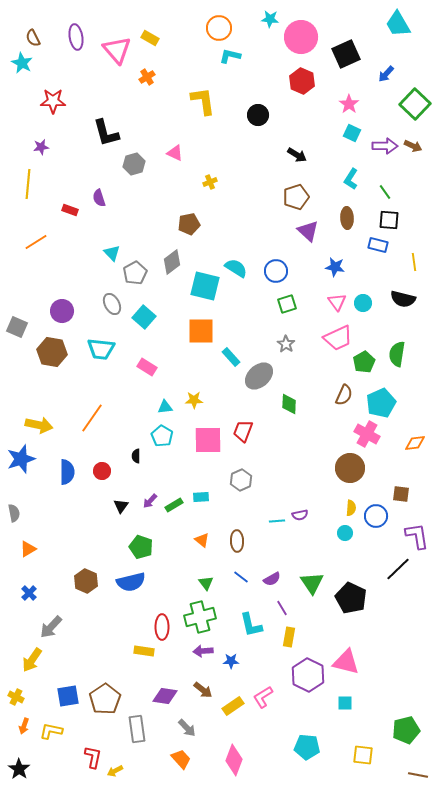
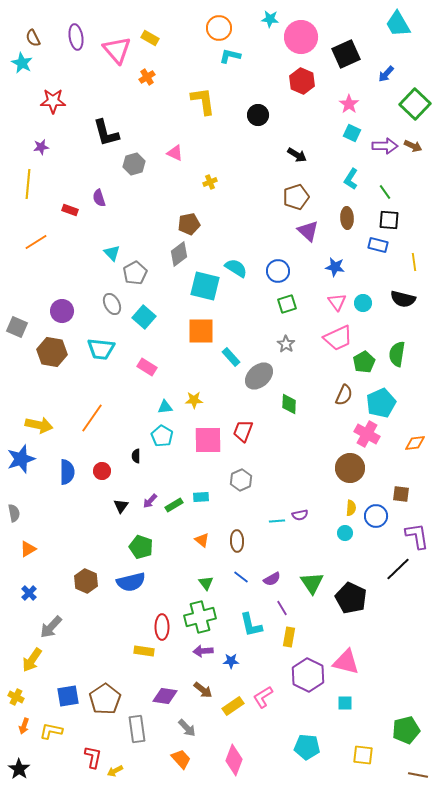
gray diamond at (172, 262): moved 7 px right, 8 px up
blue circle at (276, 271): moved 2 px right
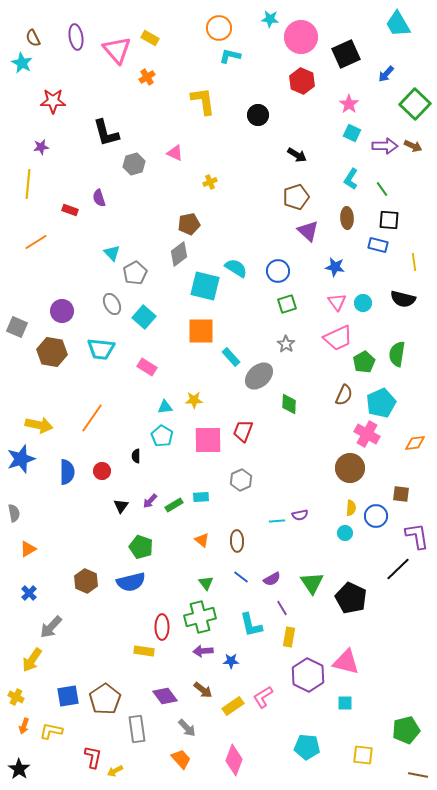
green line at (385, 192): moved 3 px left, 3 px up
purple diamond at (165, 696): rotated 45 degrees clockwise
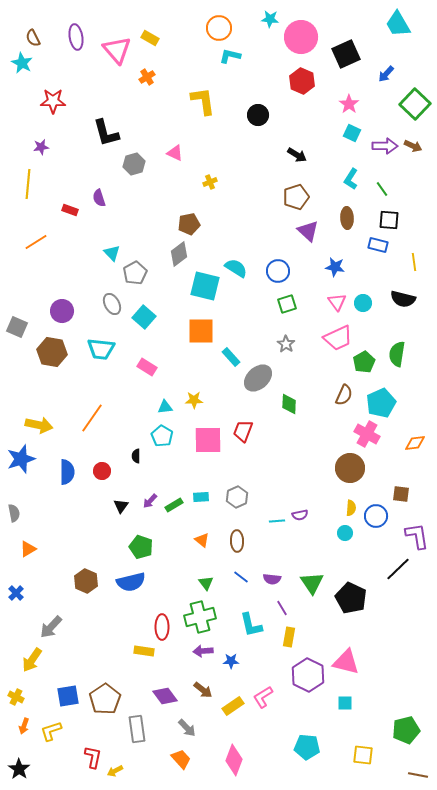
gray ellipse at (259, 376): moved 1 px left, 2 px down
gray hexagon at (241, 480): moved 4 px left, 17 px down
purple semicircle at (272, 579): rotated 36 degrees clockwise
blue cross at (29, 593): moved 13 px left
yellow L-shape at (51, 731): rotated 30 degrees counterclockwise
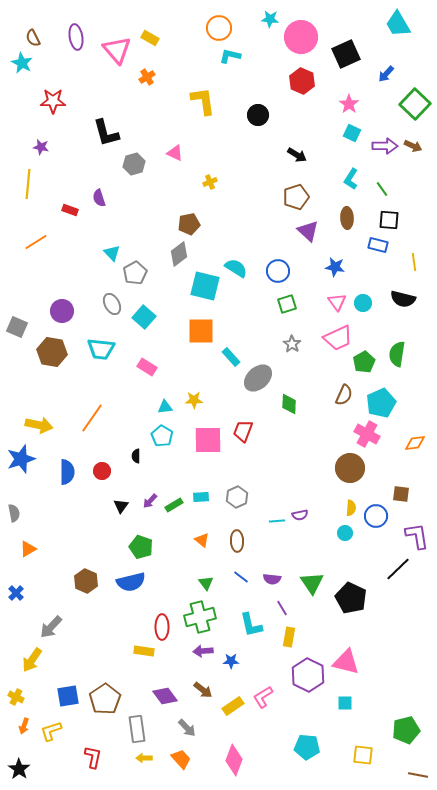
purple star at (41, 147): rotated 21 degrees clockwise
gray star at (286, 344): moved 6 px right
yellow arrow at (115, 771): moved 29 px right, 13 px up; rotated 28 degrees clockwise
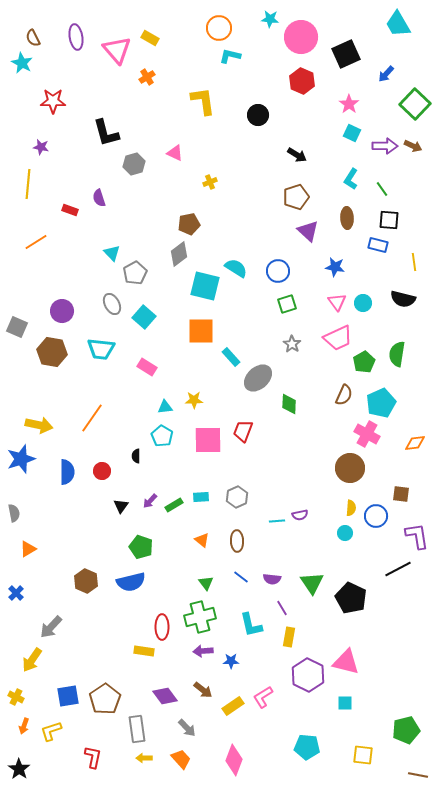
black line at (398, 569): rotated 16 degrees clockwise
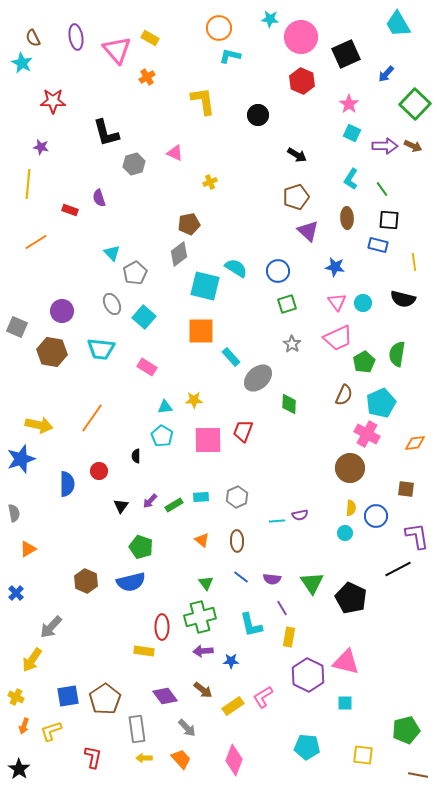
red circle at (102, 471): moved 3 px left
blue semicircle at (67, 472): moved 12 px down
brown square at (401, 494): moved 5 px right, 5 px up
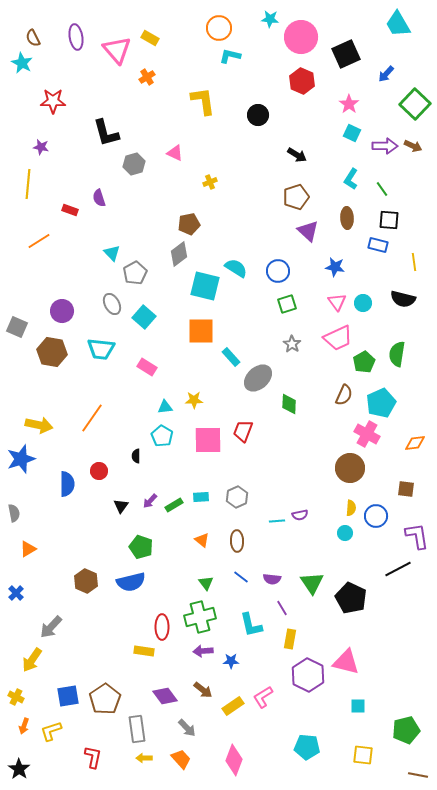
orange line at (36, 242): moved 3 px right, 1 px up
yellow rectangle at (289, 637): moved 1 px right, 2 px down
cyan square at (345, 703): moved 13 px right, 3 px down
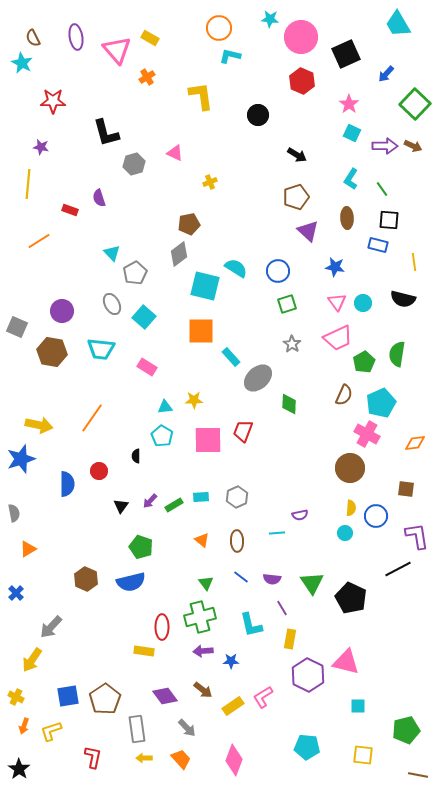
yellow L-shape at (203, 101): moved 2 px left, 5 px up
cyan line at (277, 521): moved 12 px down
brown hexagon at (86, 581): moved 2 px up
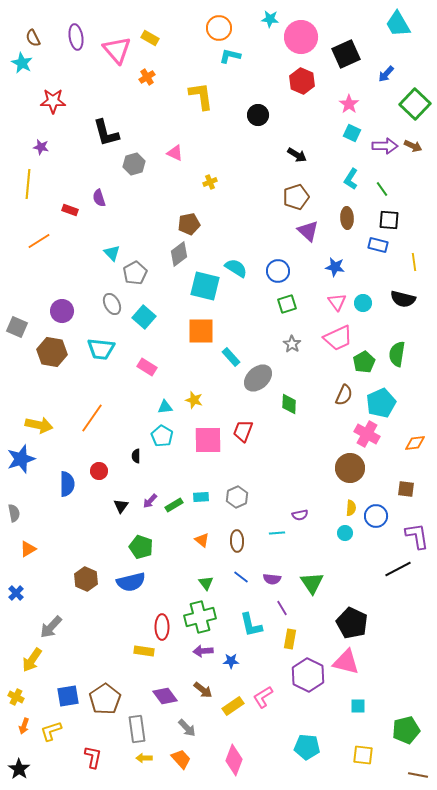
yellow star at (194, 400): rotated 18 degrees clockwise
black pentagon at (351, 598): moved 1 px right, 25 px down
